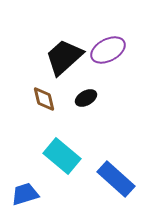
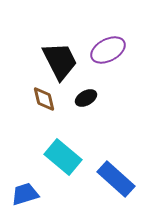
black trapezoid: moved 4 px left, 4 px down; rotated 105 degrees clockwise
cyan rectangle: moved 1 px right, 1 px down
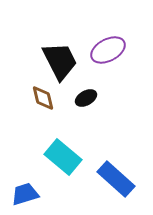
brown diamond: moved 1 px left, 1 px up
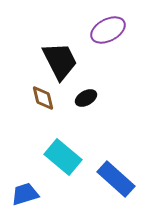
purple ellipse: moved 20 px up
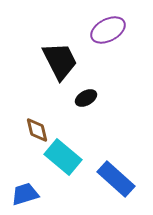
brown diamond: moved 6 px left, 32 px down
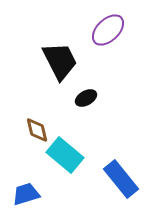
purple ellipse: rotated 16 degrees counterclockwise
cyan rectangle: moved 2 px right, 2 px up
blue rectangle: moved 5 px right; rotated 9 degrees clockwise
blue trapezoid: moved 1 px right
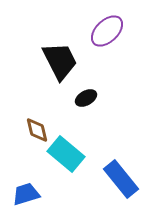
purple ellipse: moved 1 px left, 1 px down
cyan rectangle: moved 1 px right, 1 px up
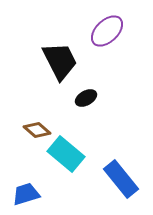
brown diamond: rotated 36 degrees counterclockwise
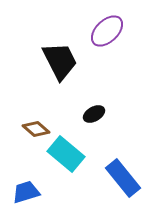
black ellipse: moved 8 px right, 16 px down
brown diamond: moved 1 px left, 1 px up
blue rectangle: moved 2 px right, 1 px up
blue trapezoid: moved 2 px up
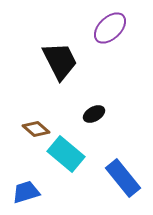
purple ellipse: moved 3 px right, 3 px up
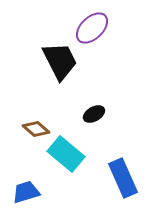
purple ellipse: moved 18 px left
blue rectangle: rotated 15 degrees clockwise
